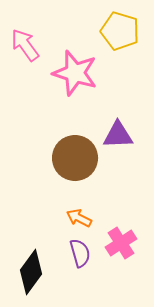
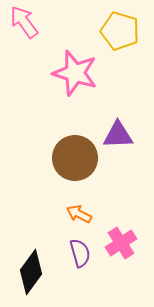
pink arrow: moved 1 px left, 23 px up
orange arrow: moved 4 px up
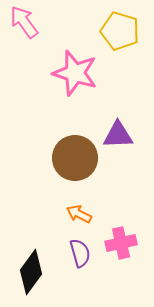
pink cross: rotated 20 degrees clockwise
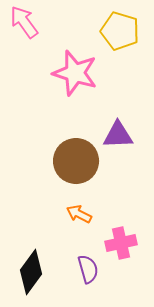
brown circle: moved 1 px right, 3 px down
purple semicircle: moved 8 px right, 16 px down
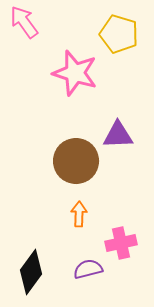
yellow pentagon: moved 1 px left, 3 px down
orange arrow: rotated 65 degrees clockwise
purple semicircle: rotated 88 degrees counterclockwise
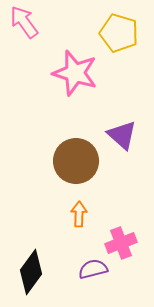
yellow pentagon: moved 1 px up
purple triangle: moved 4 px right; rotated 44 degrees clockwise
pink cross: rotated 8 degrees counterclockwise
purple semicircle: moved 5 px right
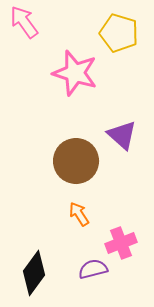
orange arrow: rotated 35 degrees counterclockwise
black diamond: moved 3 px right, 1 px down
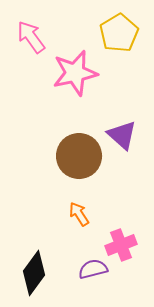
pink arrow: moved 7 px right, 15 px down
yellow pentagon: rotated 24 degrees clockwise
pink star: rotated 30 degrees counterclockwise
brown circle: moved 3 px right, 5 px up
pink cross: moved 2 px down
